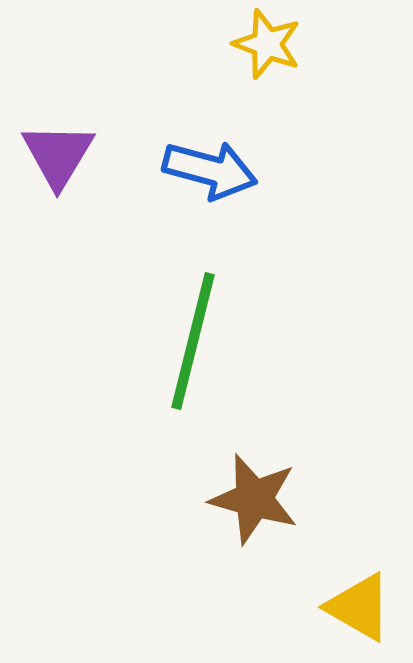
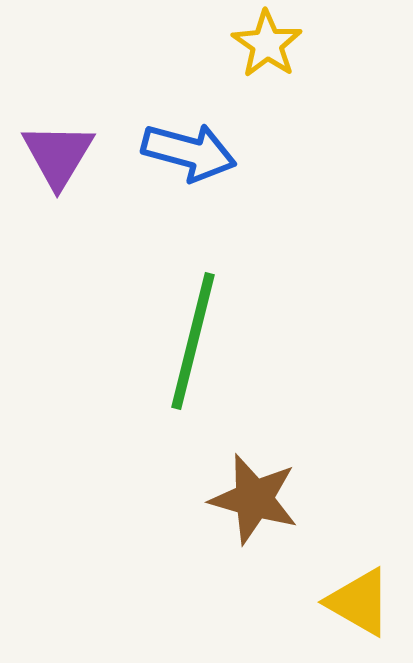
yellow star: rotated 14 degrees clockwise
blue arrow: moved 21 px left, 18 px up
yellow triangle: moved 5 px up
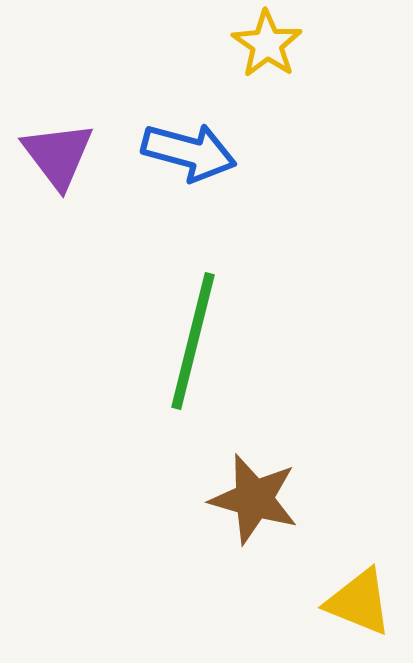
purple triangle: rotated 8 degrees counterclockwise
yellow triangle: rotated 8 degrees counterclockwise
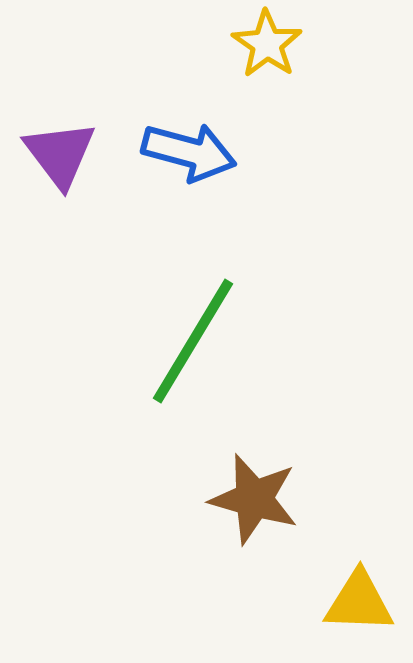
purple triangle: moved 2 px right, 1 px up
green line: rotated 17 degrees clockwise
yellow triangle: rotated 20 degrees counterclockwise
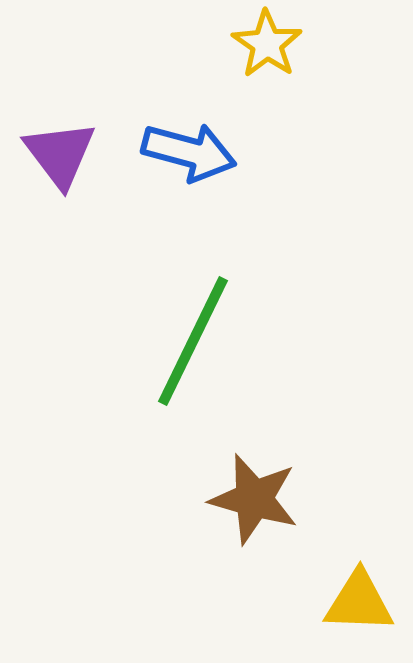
green line: rotated 5 degrees counterclockwise
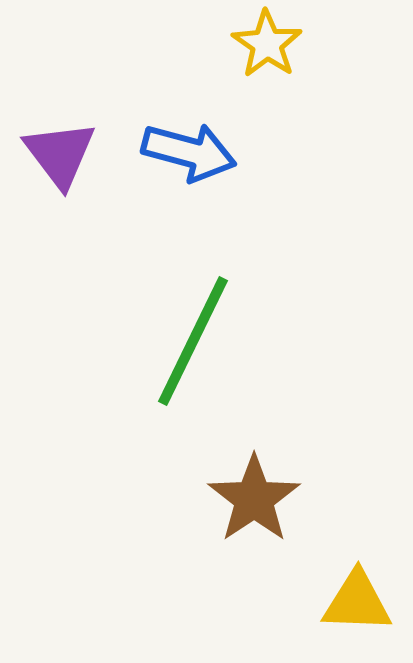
brown star: rotated 22 degrees clockwise
yellow triangle: moved 2 px left
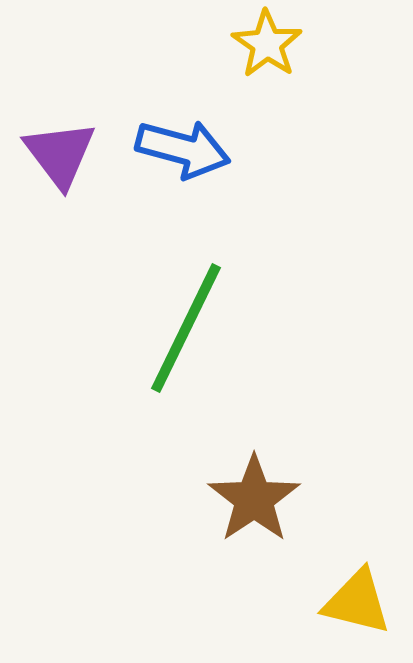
blue arrow: moved 6 px left, 3 px up
green line: moved 7 px left, 13 px up
yellow triangle: rotated 12 degrees clockwise
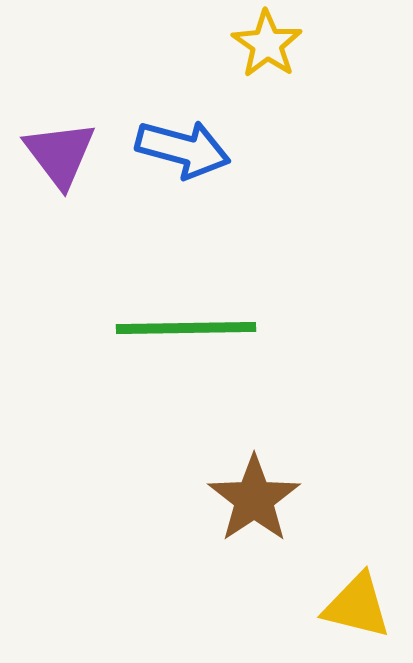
green line: rotated 63 degrees clockwise
yellow triangle: moved 4 px down
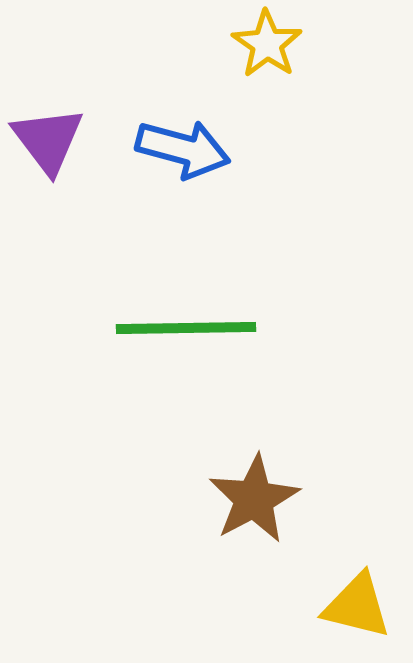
purple triangle: moved 12 px left, 14 px up
brown star: rotated 6 degrees clockwise
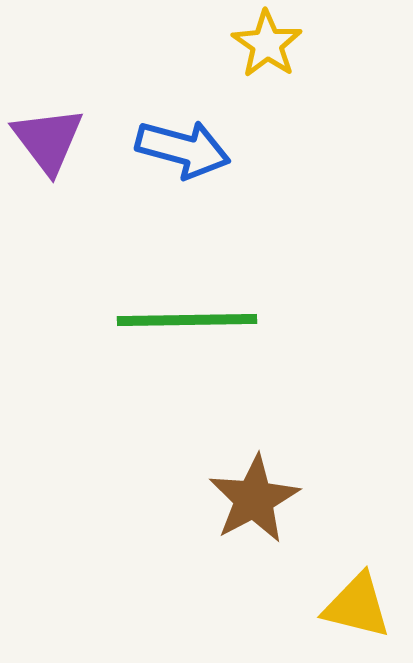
green line: moved 1 px right, 8 px up
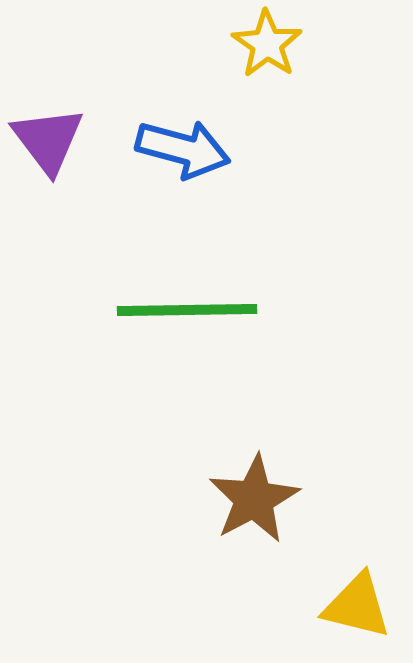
green line: moved 10 px up
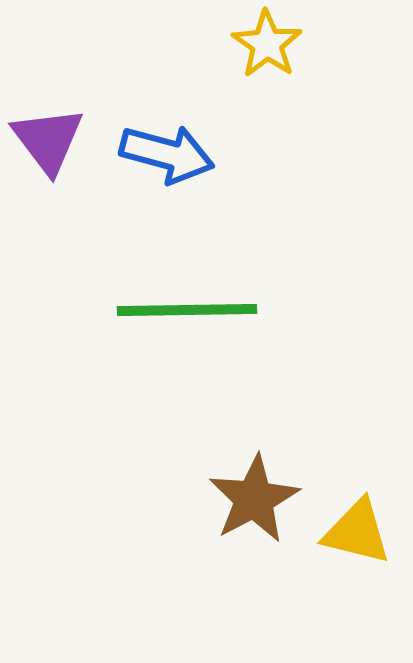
blue arrow: moved 16 px left, 5 px down
yellow triangle: moved 74 px up
